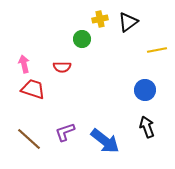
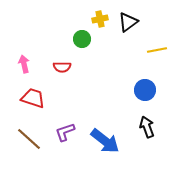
red trapezoid: moved 9 px down
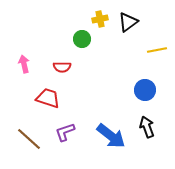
red trapezoid: moved 15 px right
blue arrow: moved 6 px right, 5 px up
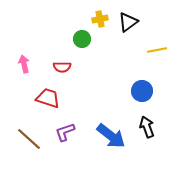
blue circle: moved 3 px left, 1 px down
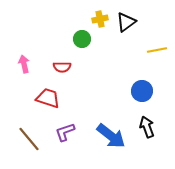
black triangle: moved 2 px left
brown line: rotated 8 degrees clockwise
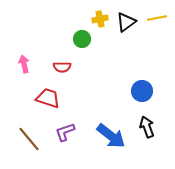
yellow line: moved 32 px up
